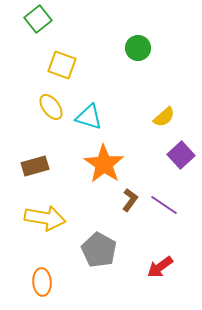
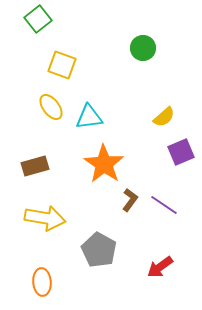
green circle: moved 5 px right
cyan triangle: rotated 24 degrees counterclockwise
purple square: moved 3 px up; rotated 20 degrees clockwise
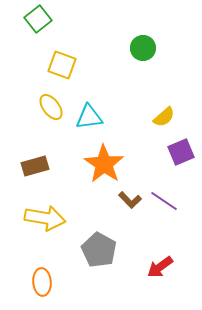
brown L-shape: rotated 100 degrees clockwise
purple line: moved 4 px up
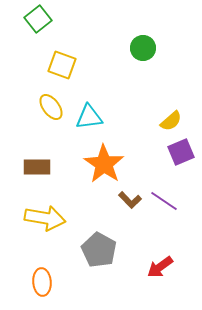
yellow semicircle: moved 7 px right, 4 px down
brown rectangle: moved 2 px right, 1 px down; rotated 16 degrees clockwise
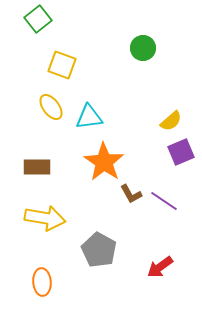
orange star: moved 2 px up
brown L-shape: moved 1 px right, 6 px up; rotated 15 degrees clockwise
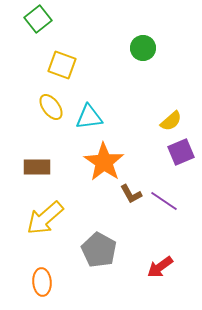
yellow arrow: rotated 129 degrees clockwise
